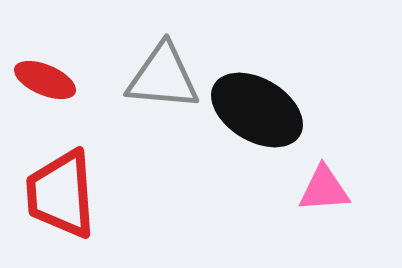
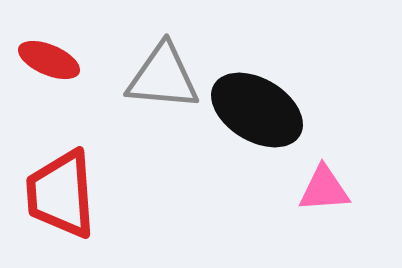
red ellipse: moved 4 px right, 20 px up
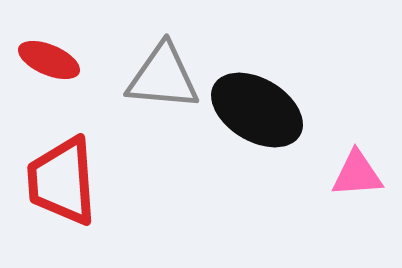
pink triangle: moved 33 px right, 15 px up
red trapezoid: moved 1 px right, 13 px up
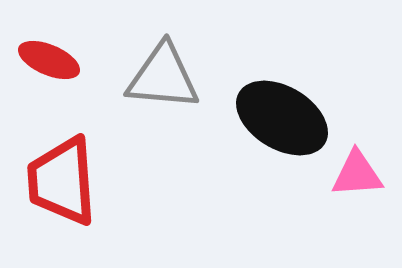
black ellipse: moved 25 px right, 8 px down
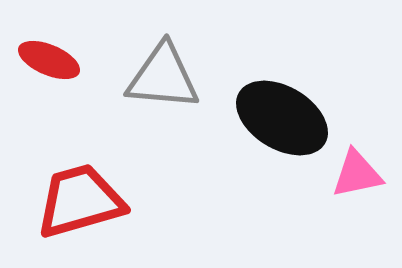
pink triangle: rotated 8 degrees counterclockwise
red trapezoid: moved 18 px right, 20 px down; rotated 78 degrees clockwise
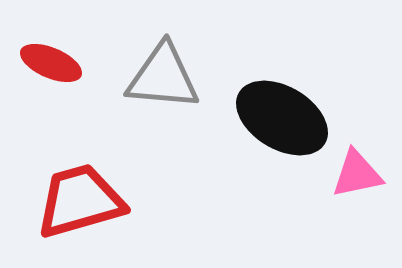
red ellipse: moved 2 px right, 3 px down
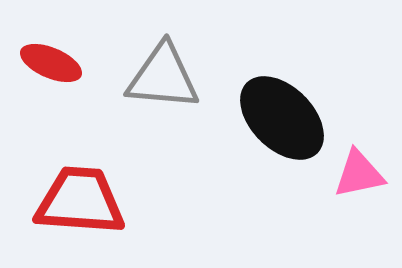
black ellipse: rotated 14 degrees clockwise
pink triangle: moved 2 px right
red trapezoid: rotated 20 degrees clockwise
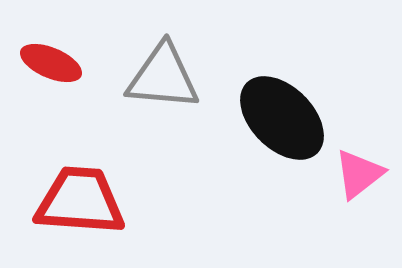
pink triangle: rotated 26 degrees counterclockwise
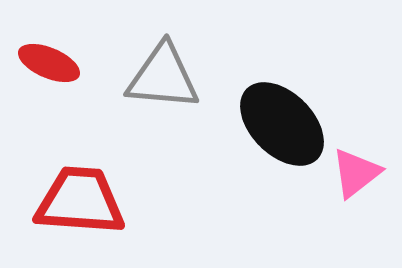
red ellipse: moved 2 px left
black ellipse: moved 6 px down
pink triangle: moved 3 px left, 1 px up
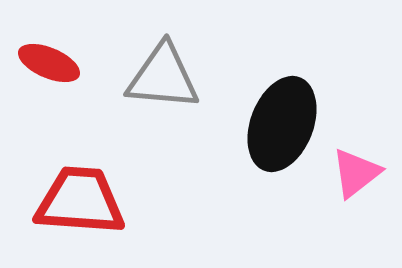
black ellipse: rotated 66 degrees clockwise
